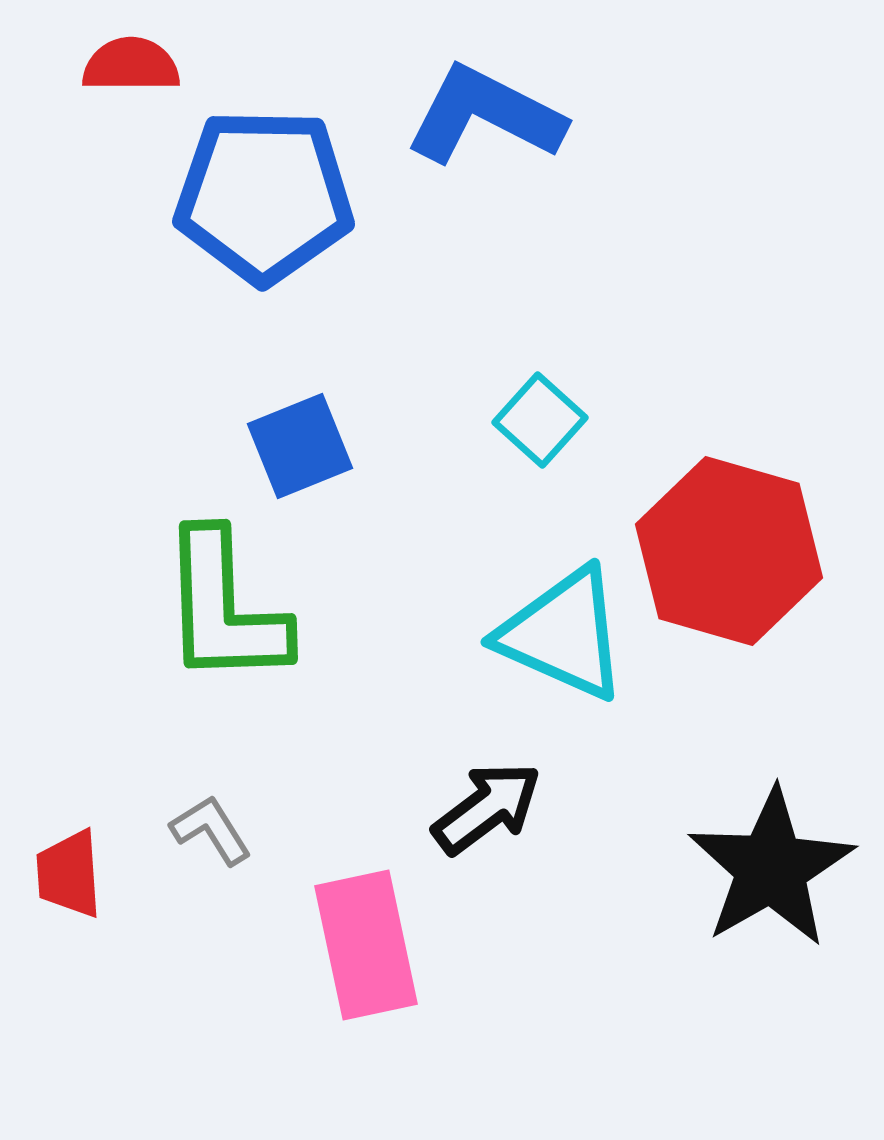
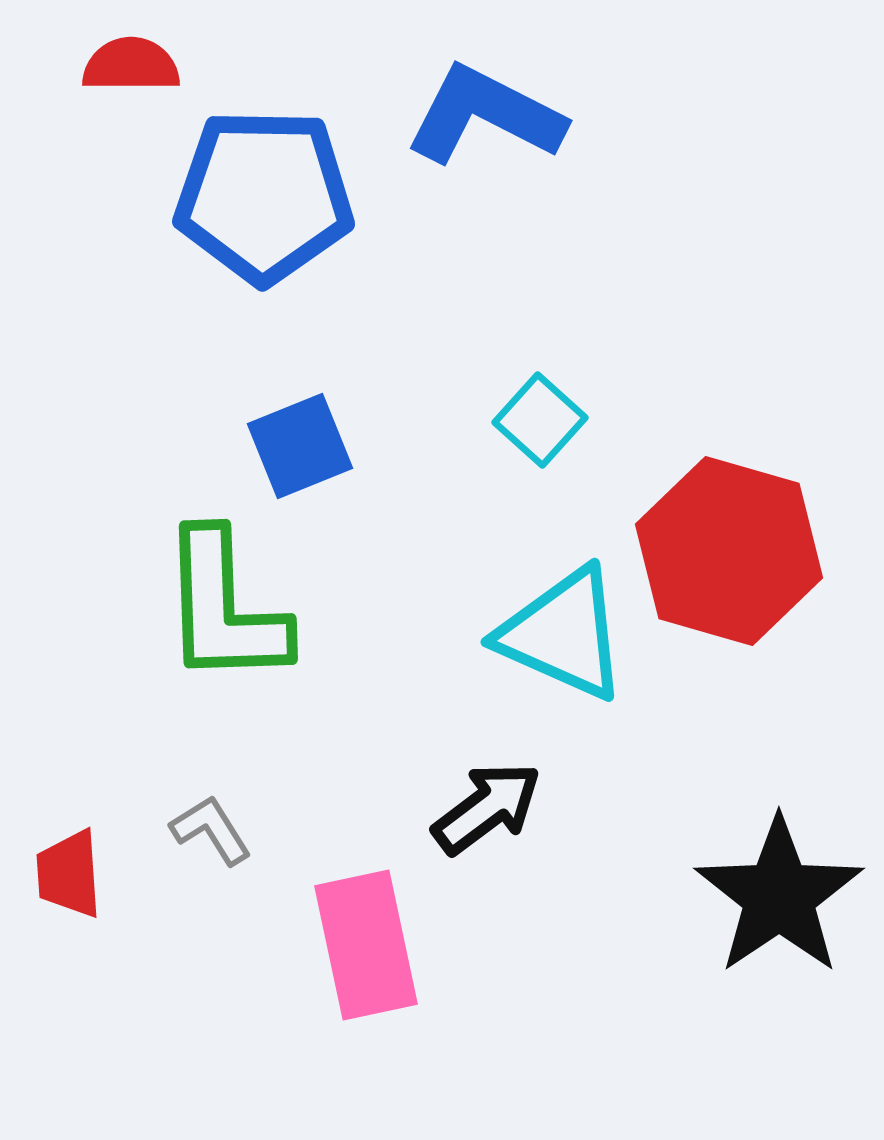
black star: moved 8 px right, 28 px down; rotated 4 degrees counterclockwise
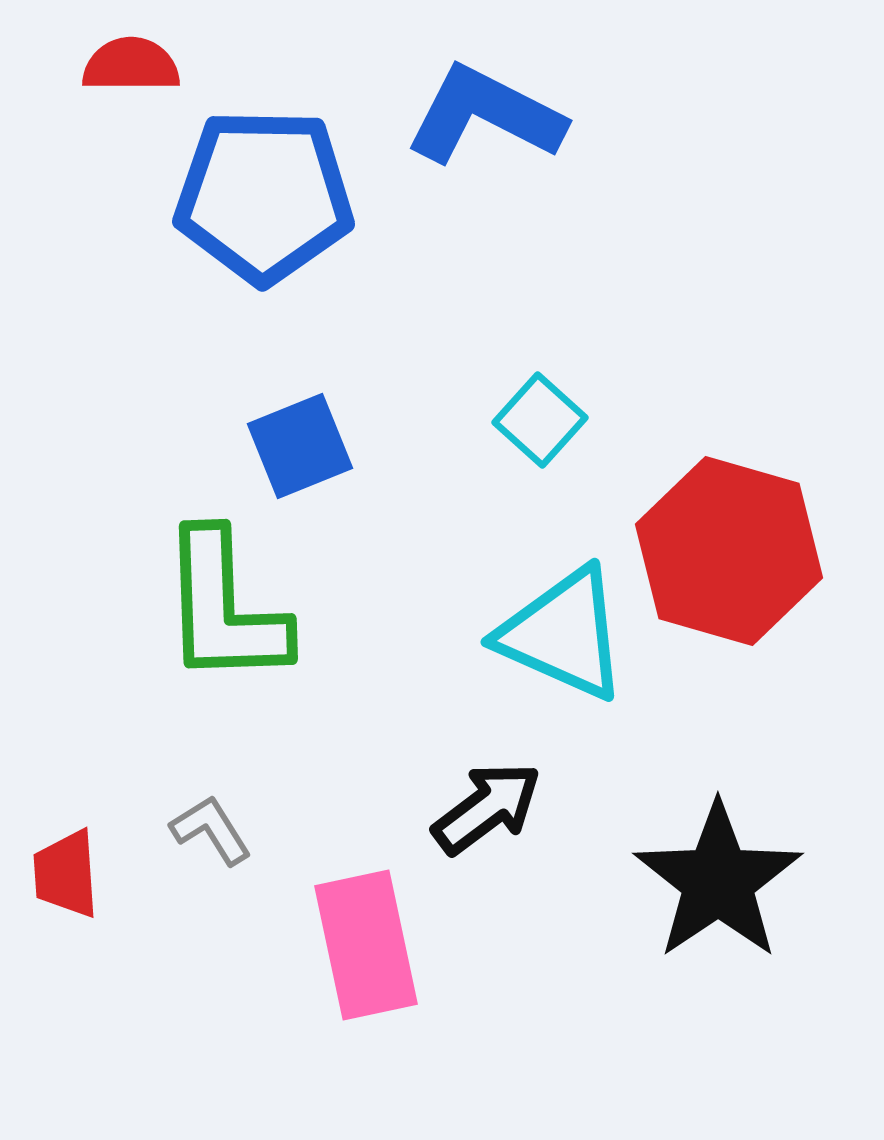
red trapezoid: moved 3 px left
black star: moved 61 px left, 15 px up
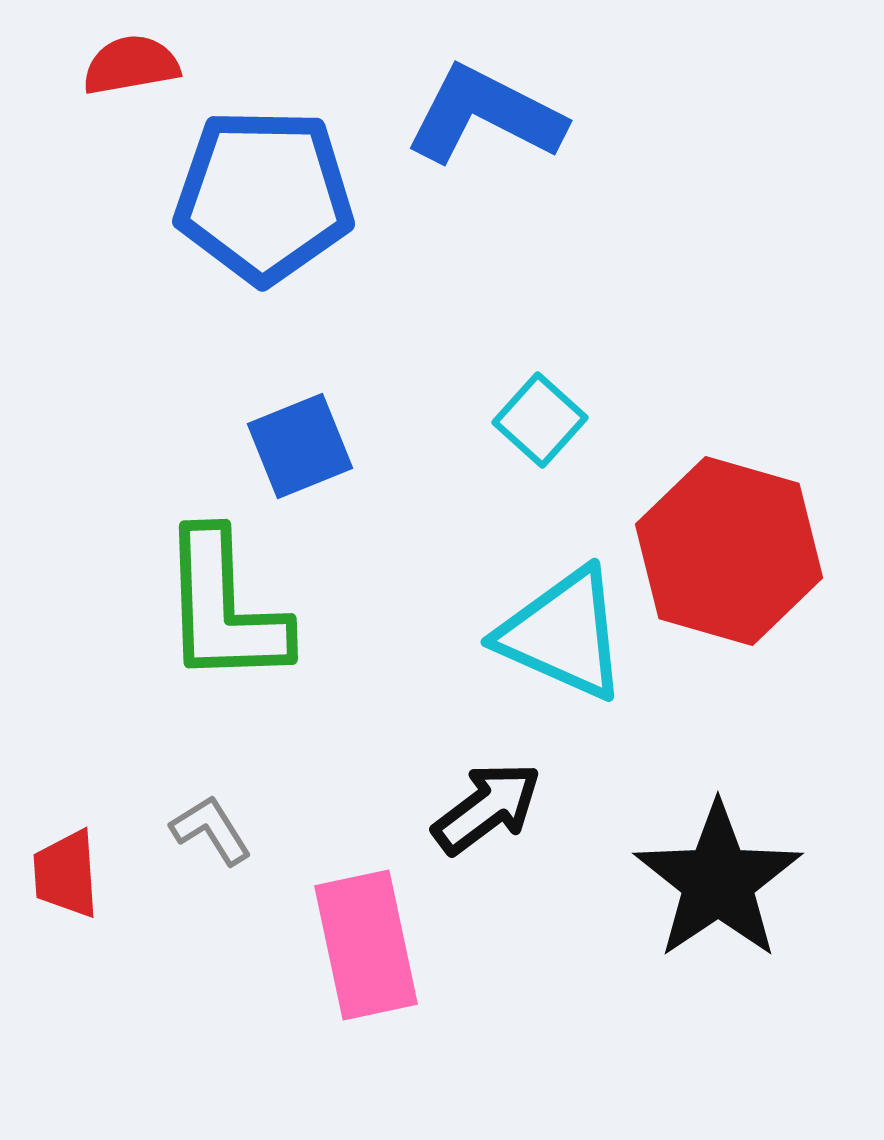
red semicircle: rotated 10 degrees counterclockwise
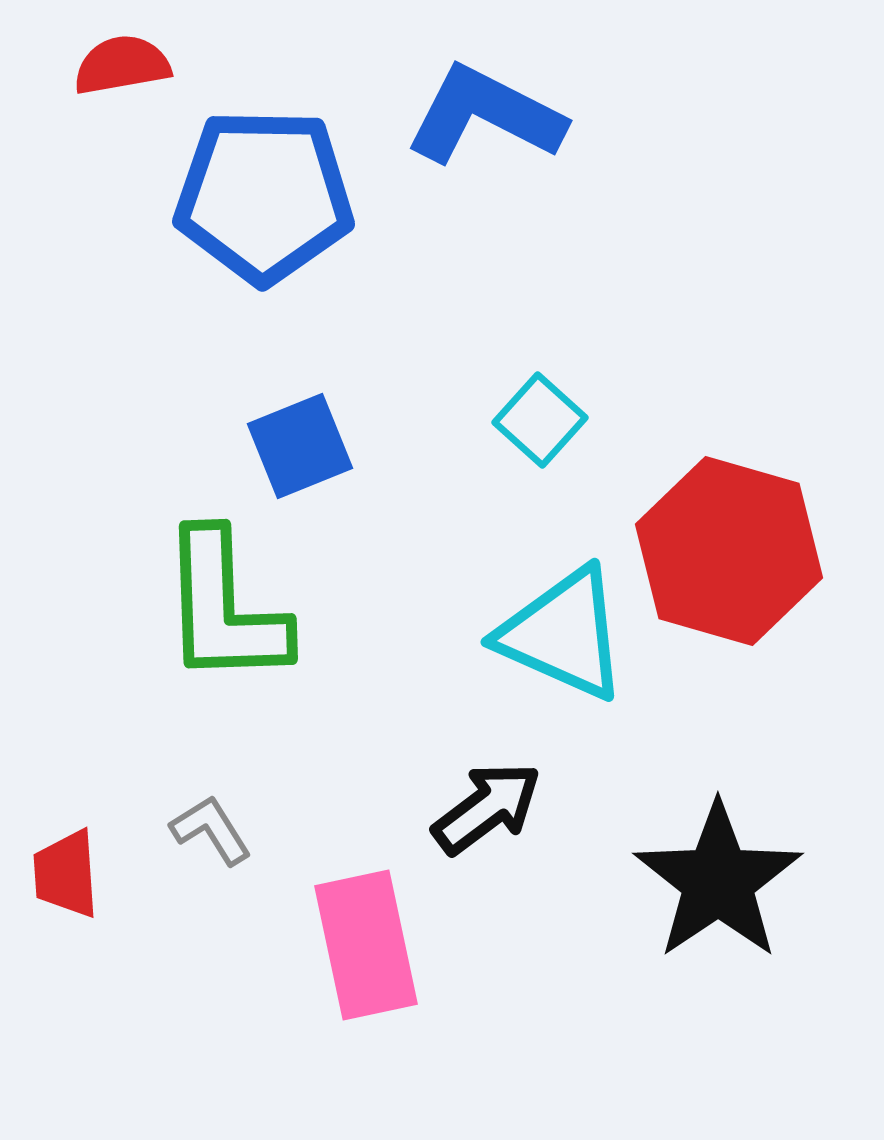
red semicircle: moved 9 px left
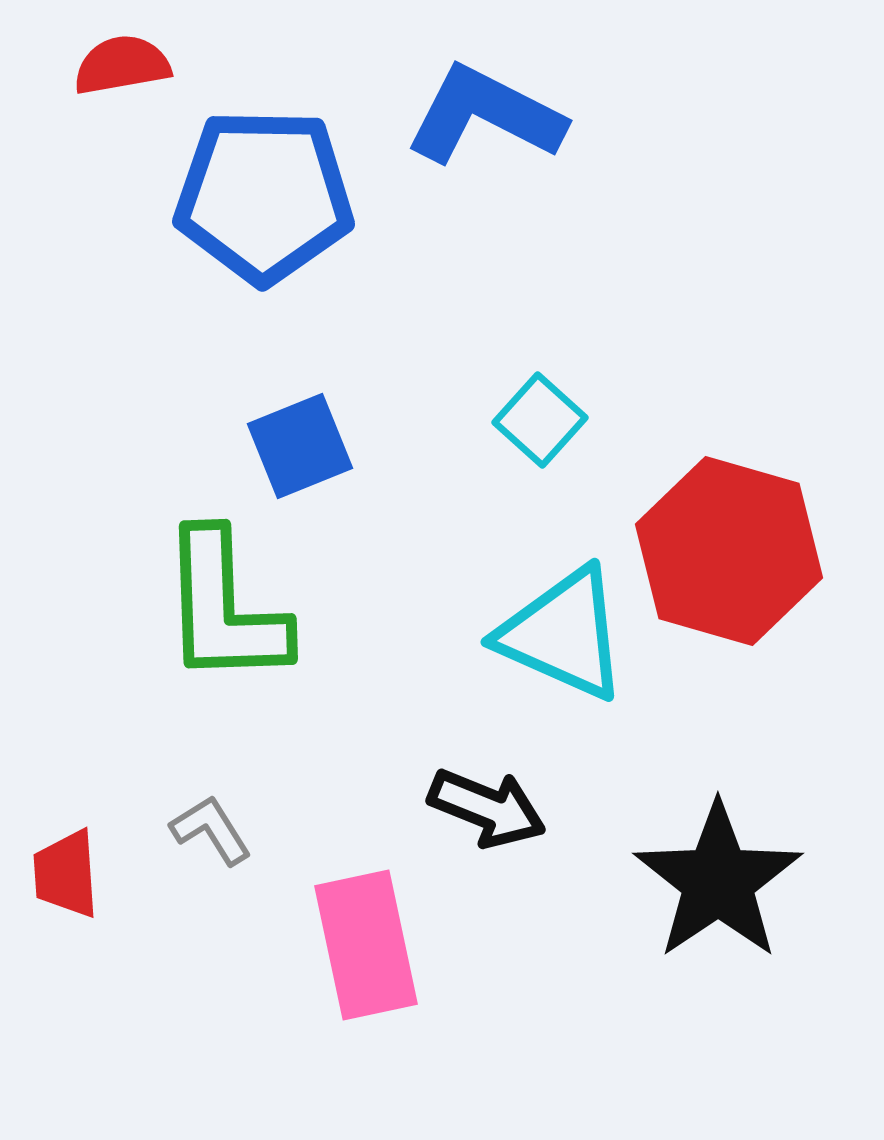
black arrow: rotated 59 degrees clockwise
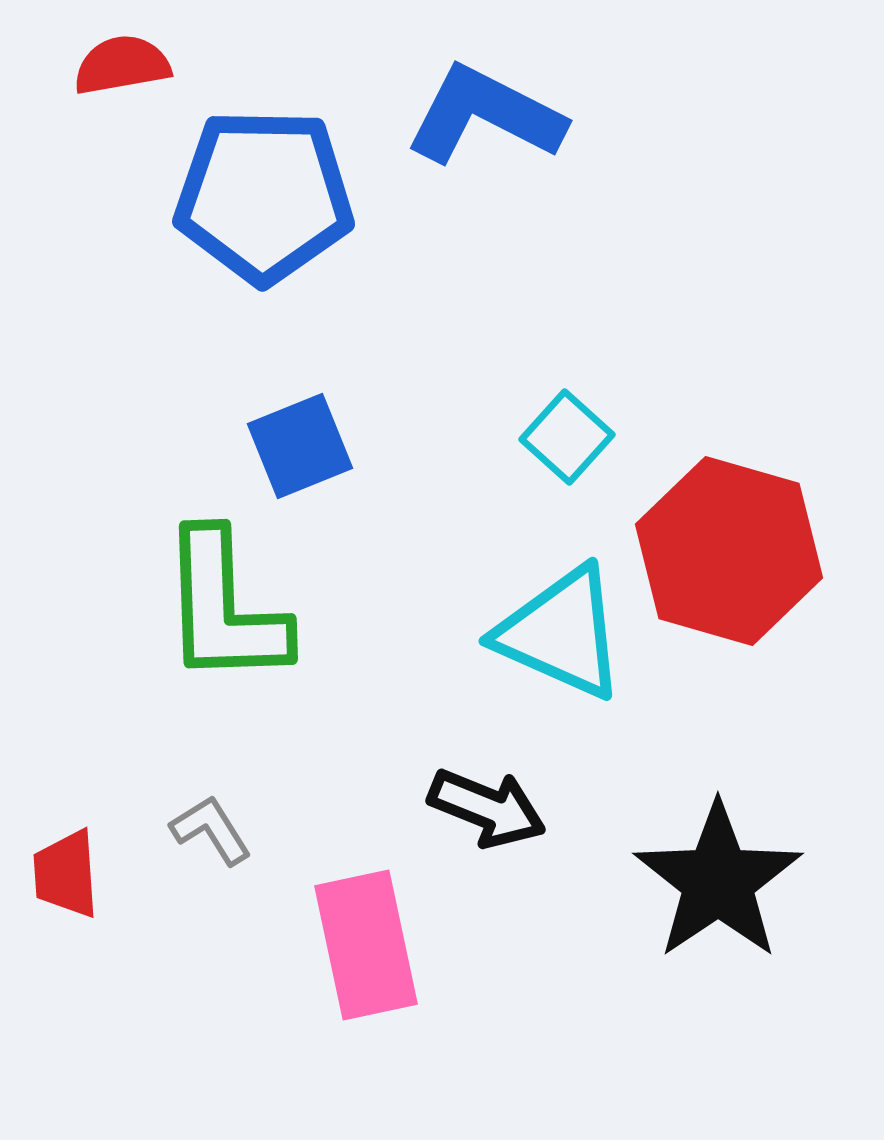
cyan square: moved 27 px right, 17 px down
cyan triangle: moved 2 px left, 1 px up
